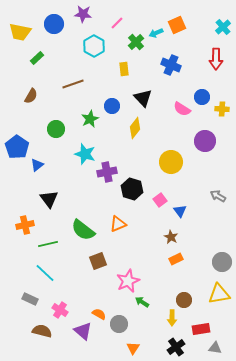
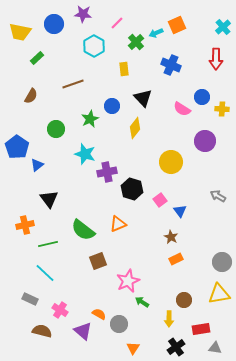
yellow arrow at (172, 318): moved 3 px left, 1 px down
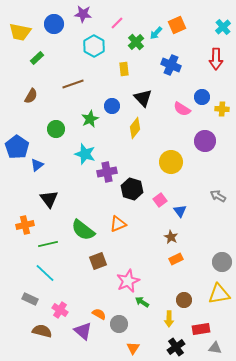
cyan arrow at (156, 33): rotated 24 degrees counterclockwise
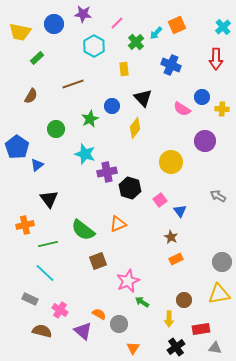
black hexagon at (132, 189): moved 2 px left, 1 px up
